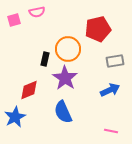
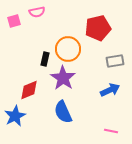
pink square: moved 1 px down
red pentagon: moved 1 px up
purple star: moved 2 px left
blue star: moved 1 px up
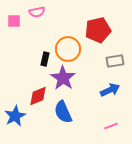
pink square: rotated 16 degrees clockwise
red pentagon: moved 2 px down
red diamond: moved 9 px right, 6 px down
pink line: moved 5 px up; rotated 32 degrees counterclockwise
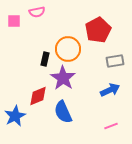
red pentagon: rotated 15 degrees counterclockwise
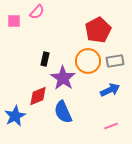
pink semicircle: rotated 35 degrees counterclockwise
orange circle: moved 20 px right, 12 px down
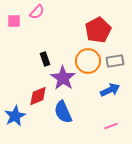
black rectangle: rotated 32 degrees counterclockwise
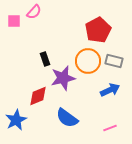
pink semicircle: moved 3 px left
gray rectangle: moved 1 px left; rotated 24 degrees clockwise
purple star: rotated 25 degrees clockwise
blue semicircle: moved 4 px right, 6 px down; rotated 30 degrees counterclockwise
blue star: moved 1 px right, 4 px down
pink line: moved 1 px left, 2 px down
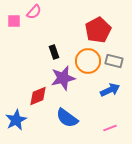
black rectangle: moved 9 px right, 7 px up
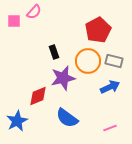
blue arrow: moved 3 px up
blue star: moved 1 px right, 1 px down
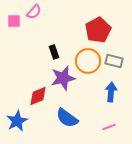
blue arrow: moved 1 px right, 5 px down; rotated 60 degrees counterclockwise
pink line: moved 1 px left, 1 px up
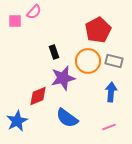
pink square: moved 1 px right
